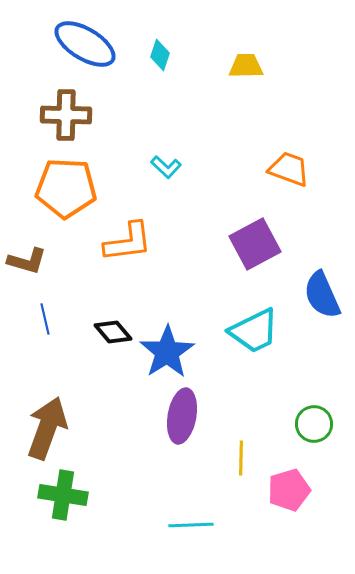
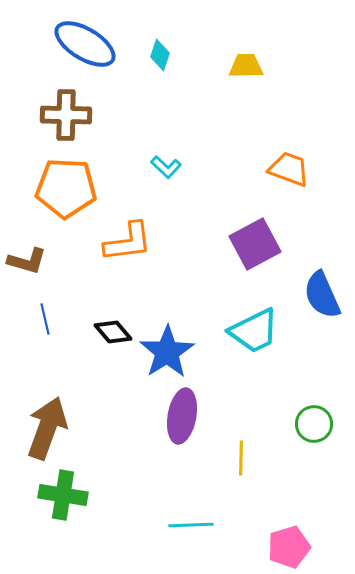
pink pentagon: moved 57 px down
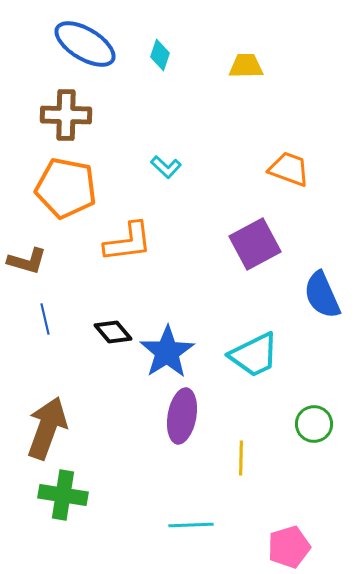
orange pentagon: rotated 8 degrees clockwise
cyan trapezoid: moved 24 px down
